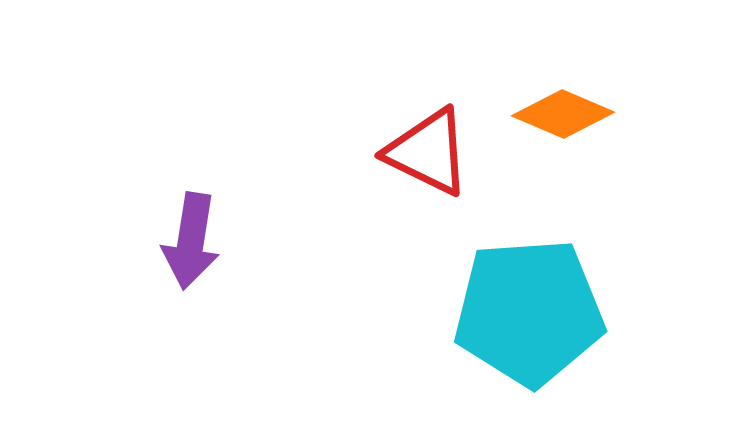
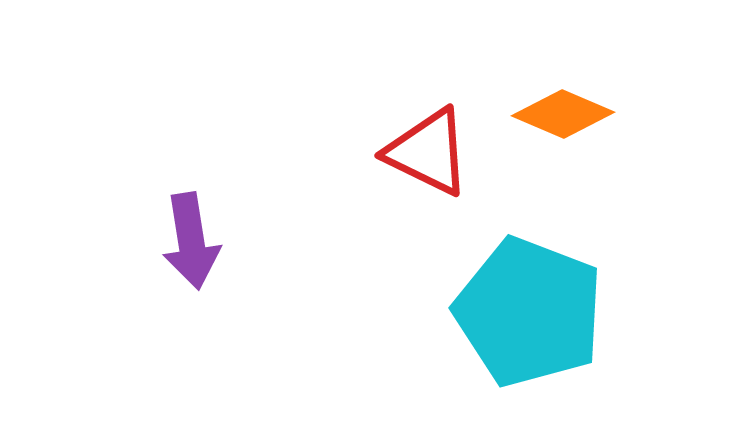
purple arrow: rotated 18 degrees counterclockwise
cyan pentagon: rotated 25 degrees clockwise
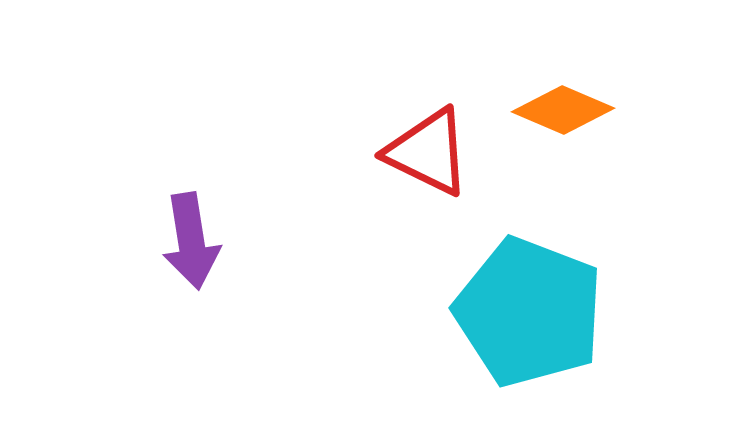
orange diamond: moved 4 px up
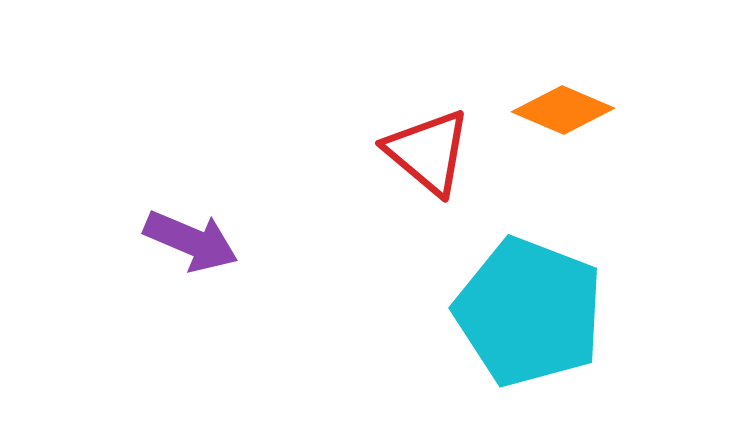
red triangle: rotated 14 degrees clockwise
purple arrow: rotated 58 degrees counterclockwise
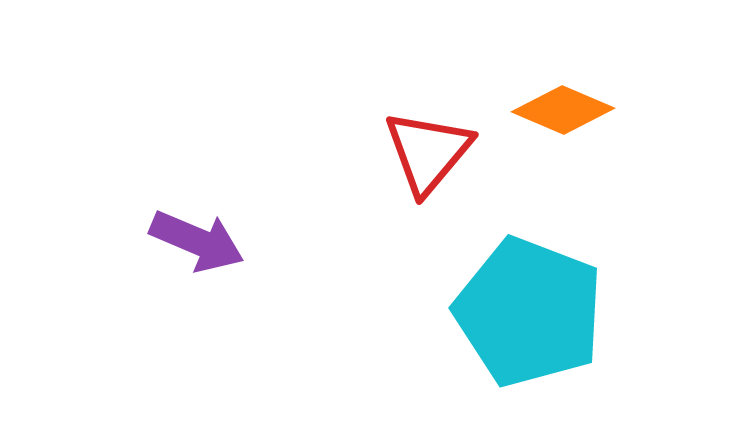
red triangle: rotated 30 degrees clockwise
purple arrow: moved 6 px right
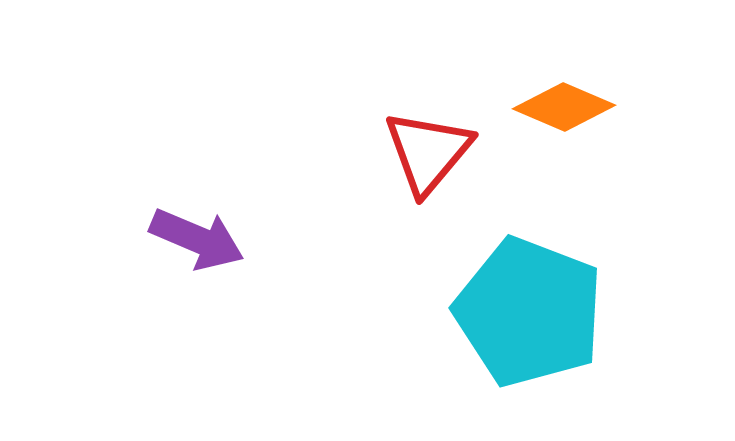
orange diamond: moved 1 px right, 3 px up
purple arrow: moved 2 px up
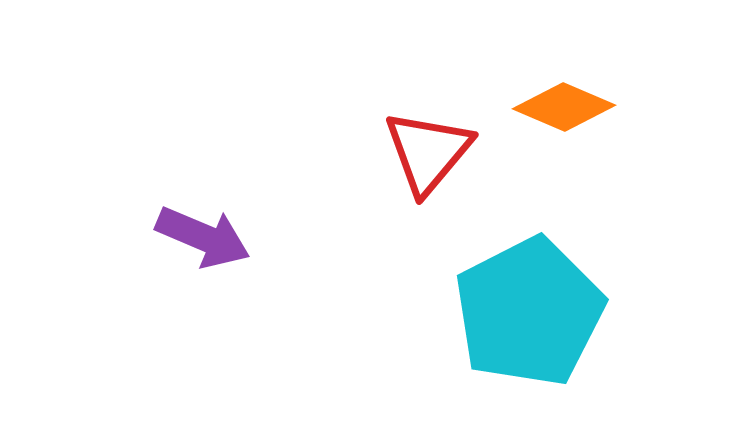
purple arrow: moved 6 px right, 2 px up
cyan pentagon: rotated 24 degrees clockwise
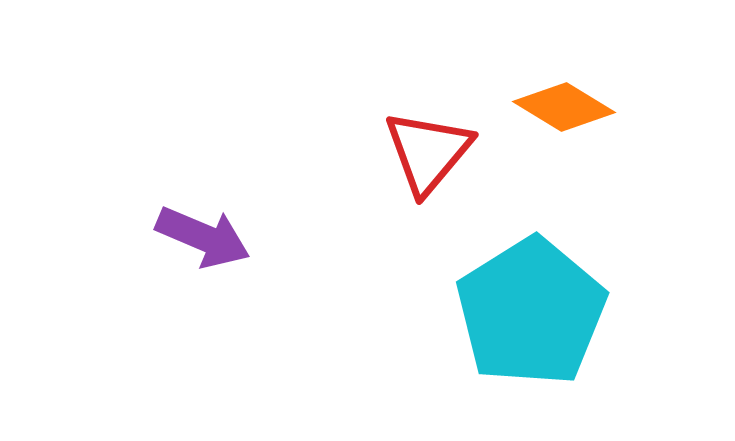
orange diamond: rotated 8 degrees clockwise
cyan pentagon: moved 2 px right; rotated 5 degrees counterclockwise
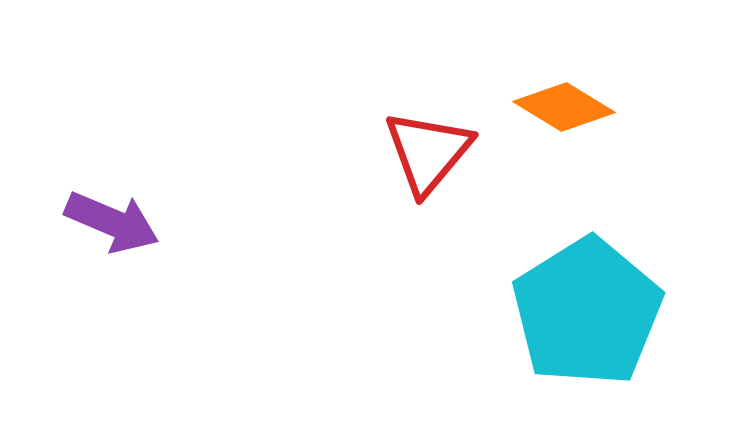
purple arrow: moved 91 px left, 15 px up
cyan pentagon: moved 56 px right
